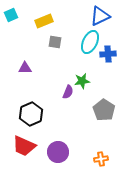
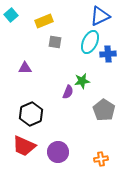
cyan square: rotated 16 degrees counterclockwise
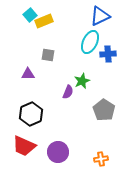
cyan square: moved 19 px right
gray square: moved 7 px left, 13 px down
purple triangle: moved 3 px right, 6 px down
green star: rotated 14 degrees counterclockwise
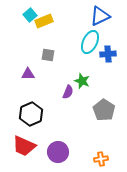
green star: rotated 28 degrees counterclockwise
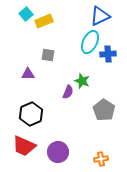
cyan square: moved 4 px left, 1 px up
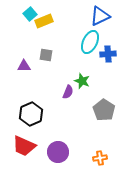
cyan square: moved 4 px right
gray square: moved 2 px left
purple triangle: moved 4 px left, 8 px up
orange cross: moved 1 px left, 1 px up
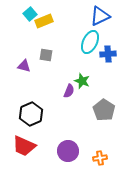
purple triangle: rotated 16 degrees clockwise
purple semicircle: moved 1 px right, 1 px up
purple circle: moved 10 px right, 1 px up
